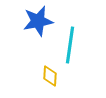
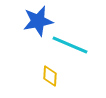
cyan line: rotated 75 degrees counterclockwise
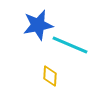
blue star: moved 4 px down
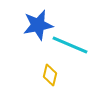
yellow diamond: moved 1 px up; rotated 10 degrees clockwise
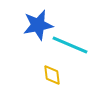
yellow diamond: moved 2 px right; rotated 20 degrees counterclockwise
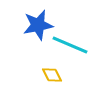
yellow diamond: rotated 20 degrees counterclockwise
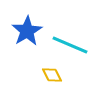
blue star: moved 11 px left, 6 px down; rotated 20 degrees counterclockwise
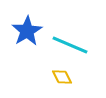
yellow diamond: moved 10 px right, 2 px down
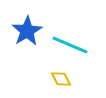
yellow diamond: moved 1 px left, 2 px down
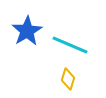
yellow diamond: moved 7 px right; rotated 45 degrees clockwise
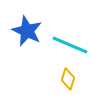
blue star: rotated 16 degrees counterclockwise
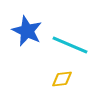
yellow diamond: moved 6 px left; rotated 65 degrees clockwise
